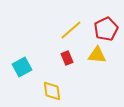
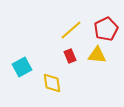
red rectangle: moved 3 px right, 2 px up
yellow diamond: moved 8 px up
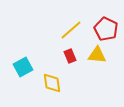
red pentagon: rotated 20 degrees counterclockwise
cyan square: moved 1 px right
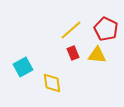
red rectangle: moved 3 px right, 3 px up
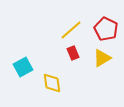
yellow triangle: moved 5 px right, 3 px down; rotated 36 degrees counterclockwise
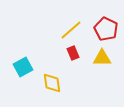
yellow triangle: rotated 30 degrees clockwise
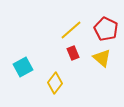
yellow triangle: rotated 42 degrees clockwise
yellow diamond: moved 3 px right; rotated 45 degrees clockwise
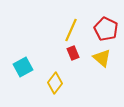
yellow line: rotated 25 degrees counterclockwise
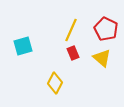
cyan square: moved 21 px up; rotated 12 degrees clockwise
yellow diamond: rotated 10 degrees counterclockwise
